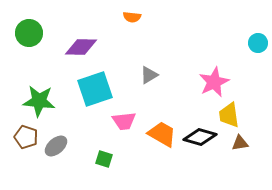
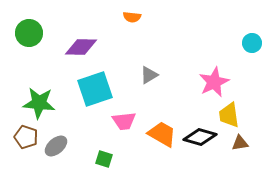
cyan circle: moved 6 px left
green star: moved 2 px down
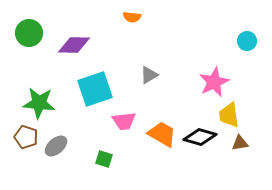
cyan circle: moved 5 px left, 2 px up
purple diamond: moved 7 px left, 2 px up
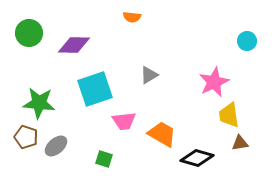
black diamond: moved 3 px left, 21 px down
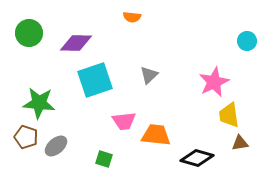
purple diamond: moved 2 px right, 2 px up
gray triangle: rotated 12 degrees counterclockwise
cyan square: moved 9 px up
orange trapezoid: moved 6 px left, 1 px down; rotated 24 degrees counterclockwise
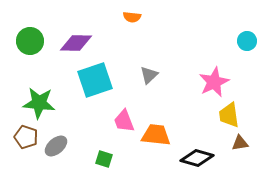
green circle: moved 1 px right, 8 px down
pink trapezoid: rotated 75 degrees clockwise
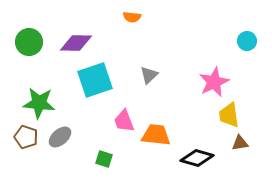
green circle: moved 1 px left, 1 px down
gray ellipse: moved 4 px right, 9 px up
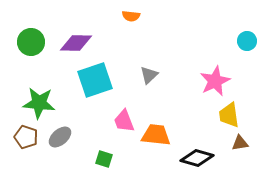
orange semicircle: moved 1 px left, 1 px up
green circle: moved 2 px right
pink star: moved 1 px right, 1 px up
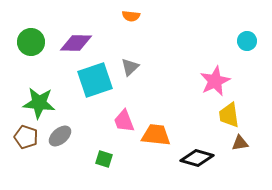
gray triangle: moved 19 px left, 8 px up
gray ellipse: moved 1 px up
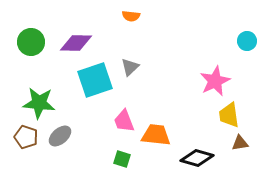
green square: moved 18 px right
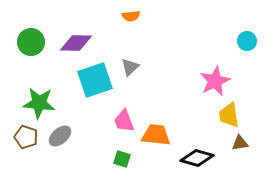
orange semicircle: rotated 12 degrees counterclockwise
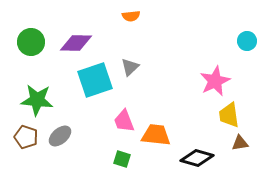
green star: moved 2 px left, 3 px up
